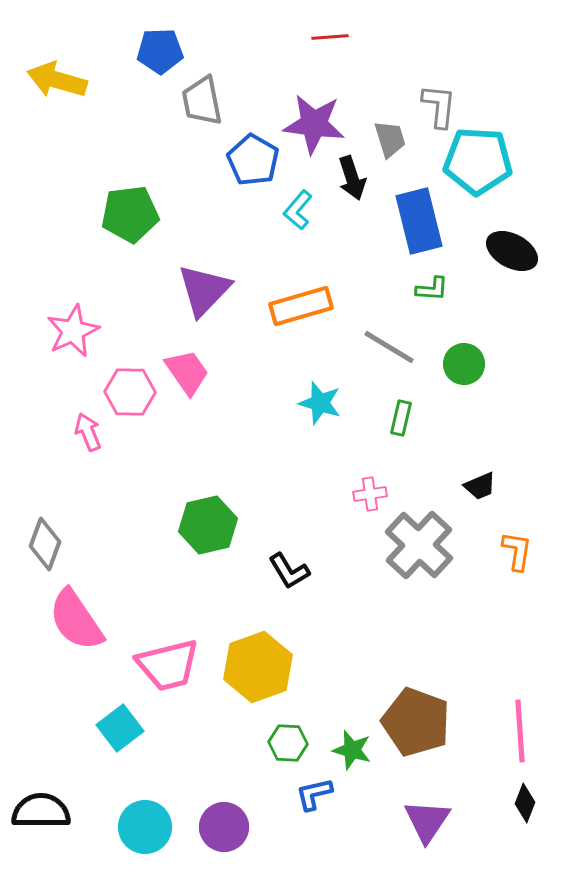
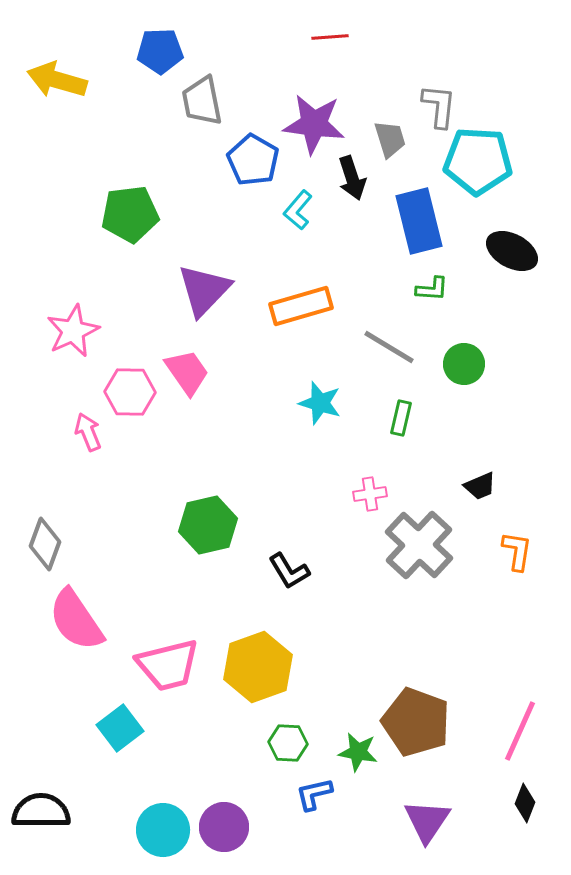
pink line at (520, 731): rotated 28 degrees clockwise
green star at (352, 750): moved 6 px right, 2 px down; rotated 6 degrees counterclockwise
cyan circle at (145, 827): moved 18 px right, 3 px down
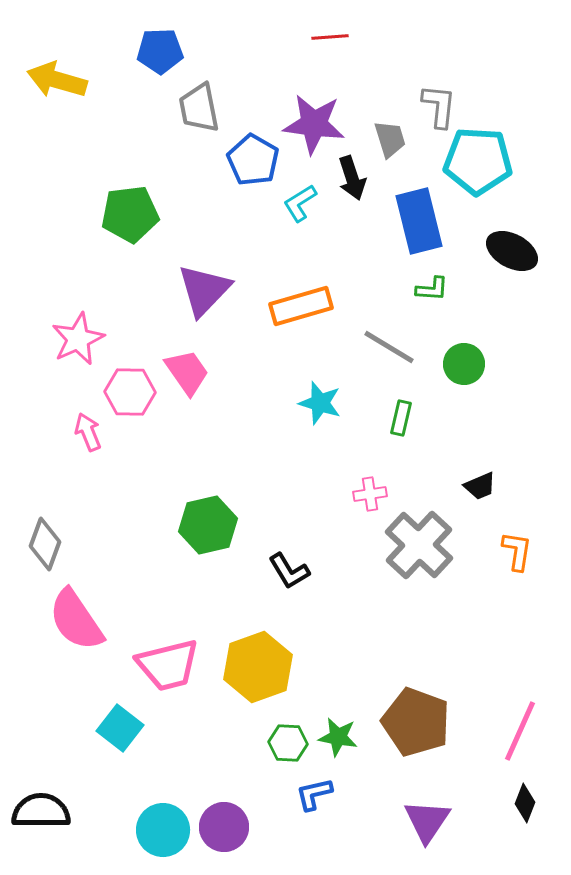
gray trapezoid at (202, 101): moved 3 px left, 7 px down
cyan L-shape at (298, 210): moved 2 px right, 7 px up; rotated 18 degrees clockwise
pink star at (73, 331): moved 5 px right, 8 px down
cyan square at (120, 728): rotated 15 degrees counterclockwise
green star at (358, 752): moved 20 px left, 15 px up
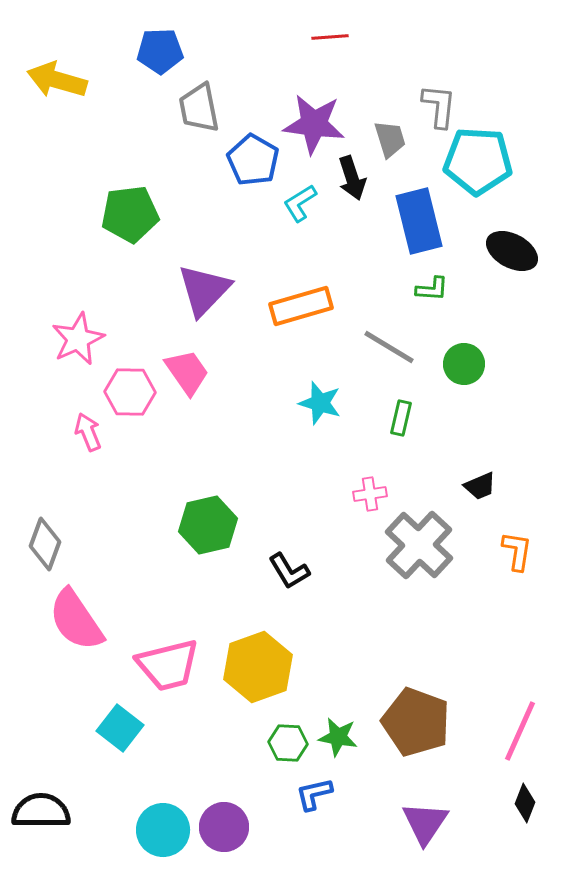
purple triangle at (427, 821): moved 2 px left, 2 px down
